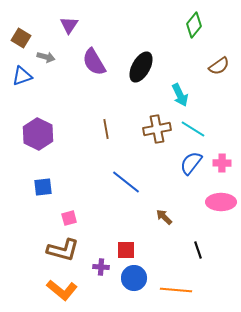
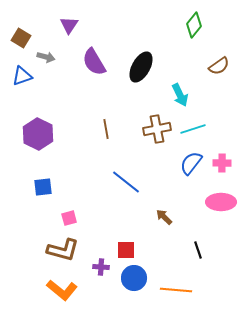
cyan line: rotated 50 degrees counterclockwise
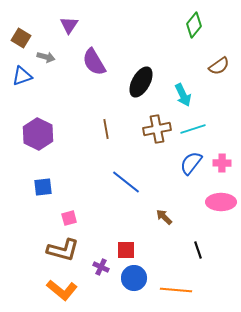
black ellipse: moved 15 px down
cyan arrow: moved 3 px right
purple cross: rotated 21 degrees clockwise
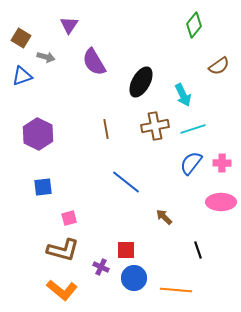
brown cross: moved 2 px left, 3 px up
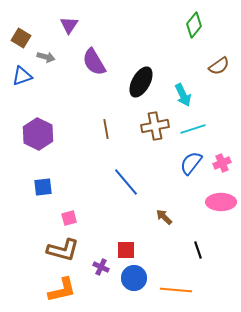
pink cross: rotated 24 degrees counterclockwise
blue line: rotated 12 degrees clockwise
orange L-shape: rotated 52 degrees counterclockwise
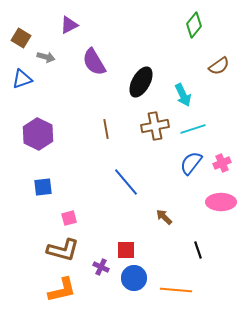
purple triangle: rotated 30 degrees clockwise
blue triangle: moved 3 px down
